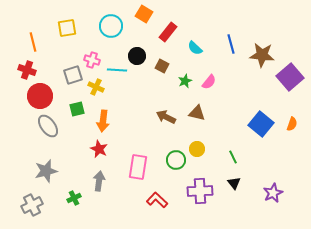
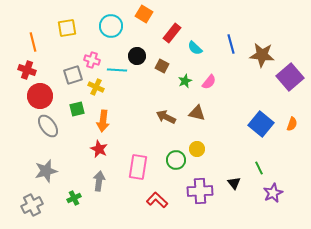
red rectangle: moved 4 px right, 1 px down
green line: moved 26 px right, 11 px down
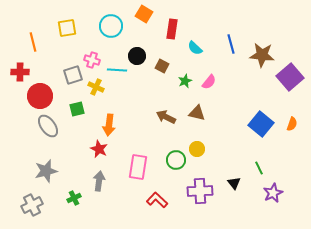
red rectangle: moved 4 px up; rotated 30 degrees counterclockwise
red cross: moved 7 px left, 2 px down; rotated 18 degrees counterclockwise
orange arrow: moved 6 px right, 4 px down
